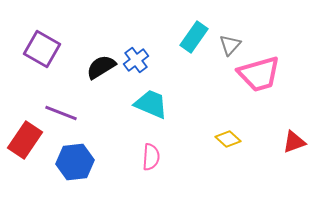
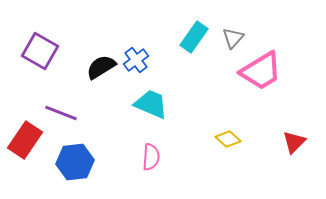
gray triangle: moved 3 px right, 7 px up
purple square: moved 2 px left, 2 px down
pink trapezoid: moved 2 px right, 3 px up; rotated 15 degrees counterclockwise
red triangle: rotated 25 degrees counterclockwise
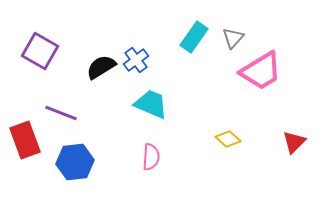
red rectangle: rotated 54 degrees counterclockwise
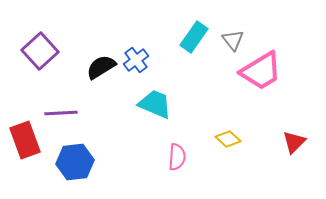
gray triangle: moved 2 px down; rotated 20 degrees counterclockwise
purple square: rotated 18 degrees clockwise
cyan trapezoid: moved 4 px right
purple line: rotated 24 degrees counterclockwise
pink semicircle: moved 26 px right
